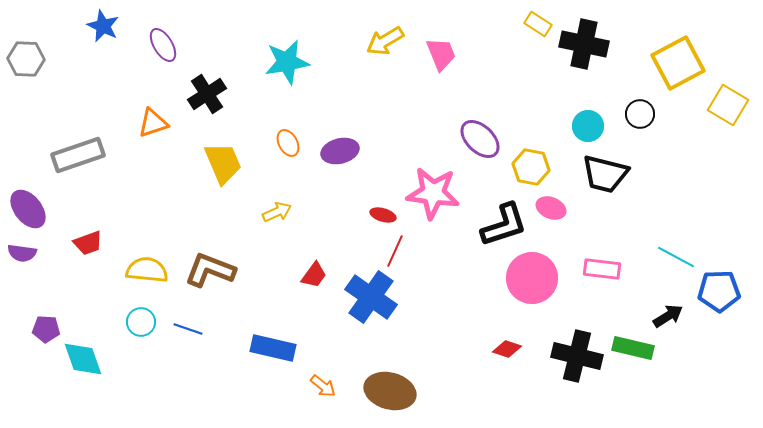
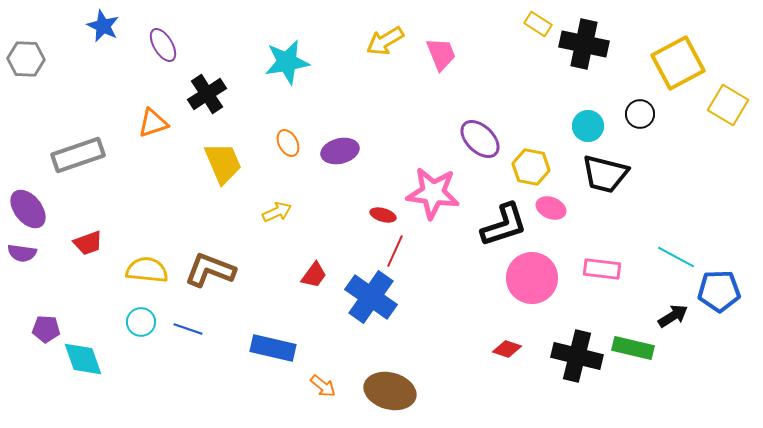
black arrow at (668, 316): moved 5 px right
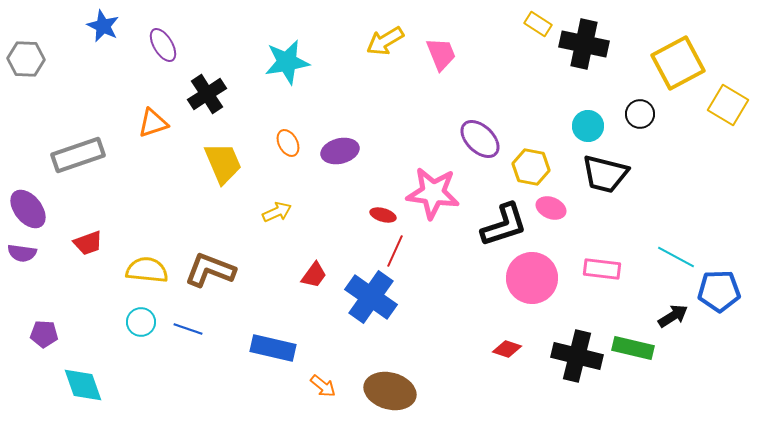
purple pentagon at (46, 329): moved 2 px left, 5 px down
cyan diamond at (83, 359): moved 26 px down
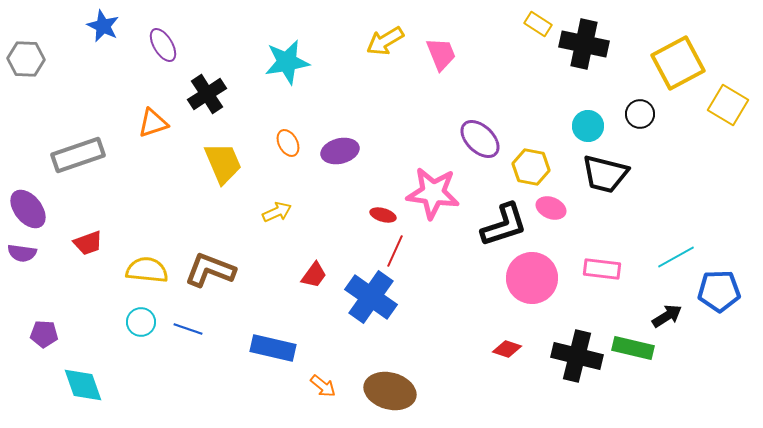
cyan line at (676, 257): rotated 57 degrees counterclockwise
black arrow at (673, 316): moved 6 px left
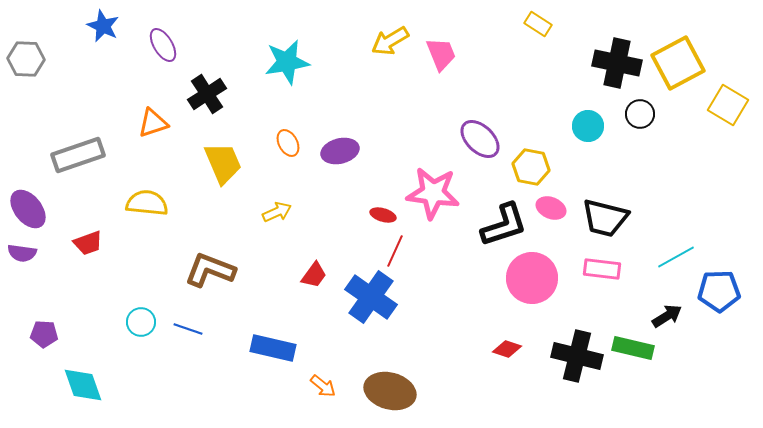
yellow arrow at (385, 41): moved 5 px right
black cross at (584, 44): moved 33 px right, 19 px down
black trapezoid at (605, 174): moved 44 px down
yellow semicircle at (147, 270): moved 67 px up
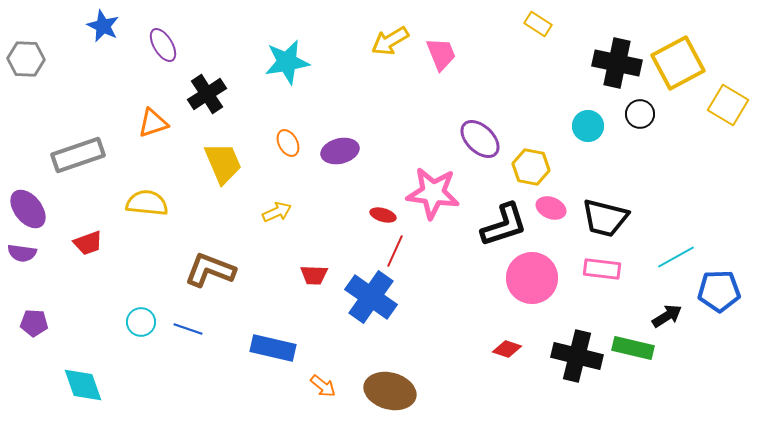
red trapezoid at (314, 275): rotated 56 degrees clockwise
purple pentagon at (44, 334): moved 10 px left, 11 px up
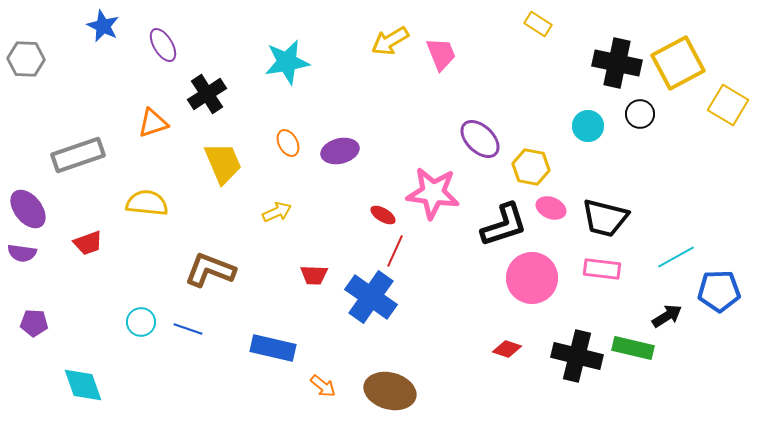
red ellipse at (383, 215): rotated 15 degrees clockwise
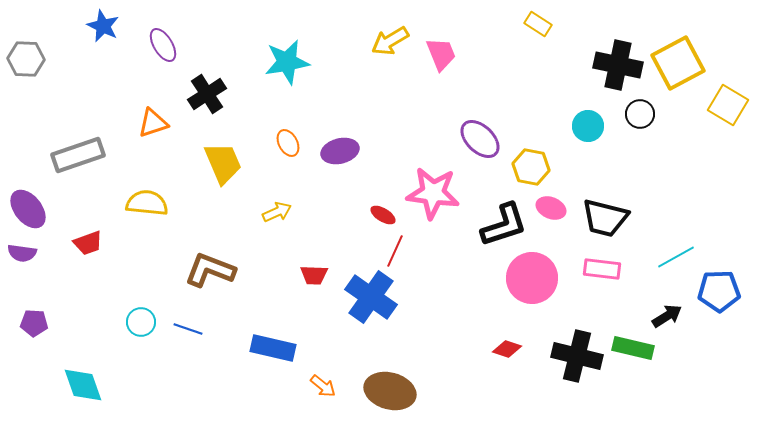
black cross at (617, 63): moved 1 px right, 2 px down
